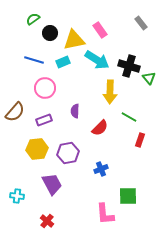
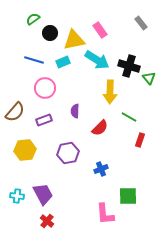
yellow hexagon: moved 12 px left, 1 px down
purple trapezoid: moved 9 px left, 10 px down
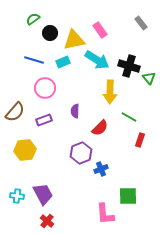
purple hexagon: moved 13 px right; rotated 10 degrees counterclockwise
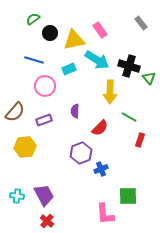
cyan rectangle: moved 6 px right, 7 px down
pink circle: moved 2 px up
yellow hexagon: moved 3 px up
purple trapezoid: moved 1 px right, 1 px down
